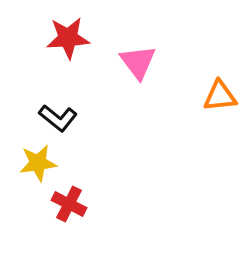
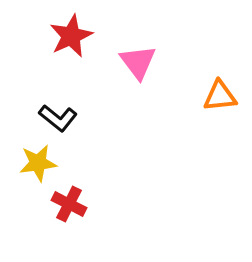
red star: moved 3 px right, 2 px up; rotated 21 degrees counterclockwise
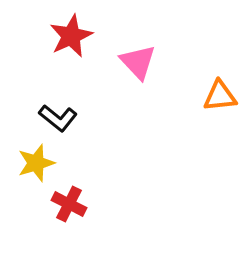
pink triangle: rotated 6 degrees counterclockwise
yellow star: moved 2 px left; rotated 9 degrees counterclockwise
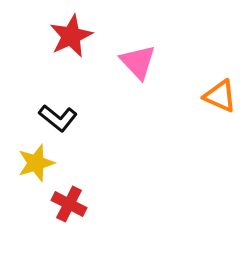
orange triangle: rotated 30 degrees clockwise
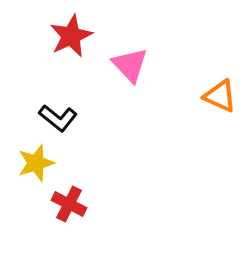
pink triangle: moved 8 px left, 3 px down
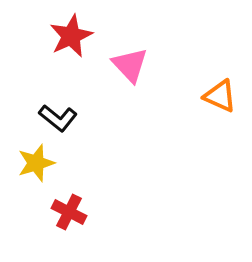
red cross: moved 8 px down
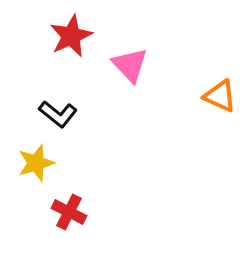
black L-shape: moved 4 px up
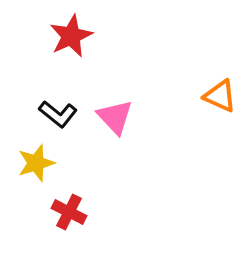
pink triangle: moved 15 px left, 52 px down
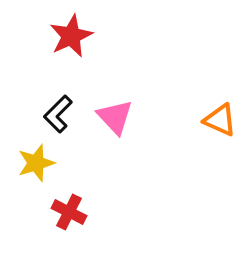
orange triangle: moved 24 px down
black L-shape: rotated 96 degrees clockwise
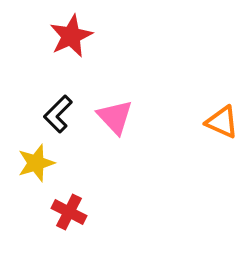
orange triangle: moved 2 px right, 2 px down
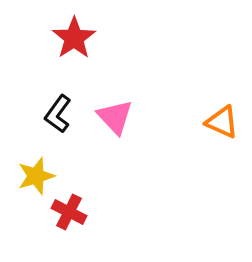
red star: moved 3 px right, 2 px down; rotated 9 degrees counterclockwise
black L-shape: rotated 9 degrees counterclockwise
yellow star: moved 13 px down
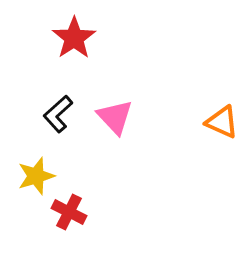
black L-shape: rotated 12 degrees clockwise
